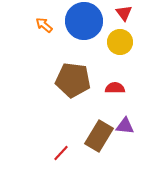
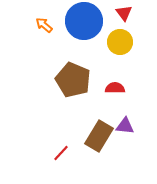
brown pentagon: rotated 16 degrees clockwise
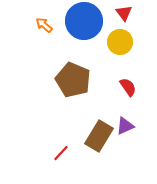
red semicircle: moved 13 px right, 1 px up; rotated 54 degrees clockwise
purple triangle: rotated 30 degrees counterclockwise
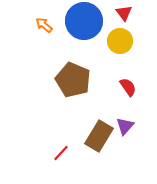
yellow circle: moved 1 px up
purple triangle: rotated 24 degrees counterclockwise
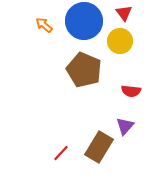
brown pentagon: moved 11 px right, 10 px up
red semicircle: moved 3 px right, 4 px down; rotated 132 degrees clockwise
brown rectangle: moved 11 px down
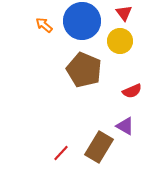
blue circle: moved 2 px left
red semicircle: moved 1 px right; rotated 30 degrees counterclockwise
purple triangle: rotated 42 degrees counterclockwise
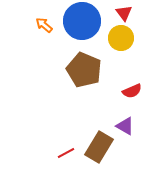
yellow circle: moved 1 px right, 3 px up
red line: moved 5 px right; rotated 18 degrees clockwise
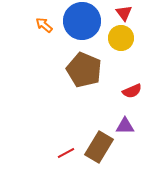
purple triangle: rotated 30 degrees counterclockwise
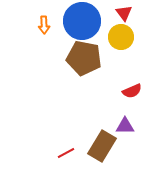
orange arrow: rotated 132 degrees counterclockwise
yellow circle: moved 1 px up
brown pentagon: moved 12 px up; rotated 12 degrees counterclockwise
brown rectangle: moved 3 px right, 1 px up
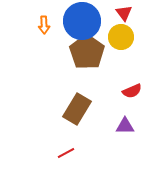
brown pentagon: moved 3 px right, 6 px up; rotated 24 degrees clockwise
brown rectangle: moved 25 px left, 37 px up
